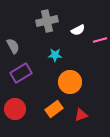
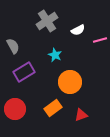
gray cross: rotated 20 degrees counterclockwise
cyan star: rotated 24 degrees clockwise
purple rectangle: moved 3 px right, 1 px up
orange rectangle: moved 1 px left, 1 px up
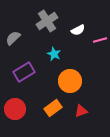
gray semicircle: moved 8 px up; rotated 105 degrees counterclockwise
cyan star: moved 1 px left, 1 px up
orange circle: moved 1 px up
red triangle: moved 4 px up
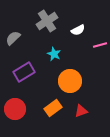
pink line: moved 5 px down
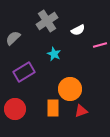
orange circle: moved 8 px down
orange rectangle: rotated 54 degrees counterclockwise
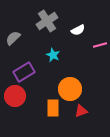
cyan star: moved 1 px left, 1 px down
red circle: moved 13 px up
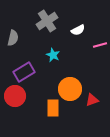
gray semicircle: rotated 147 degrees clockwise
red triangle: moved 11 px right, 11 px up
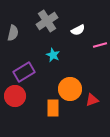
gray semicircle: moved 5 px up
